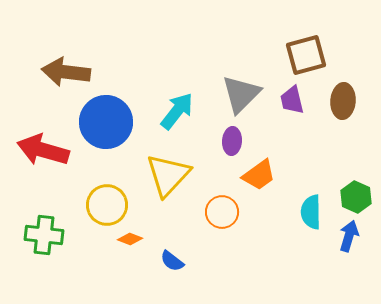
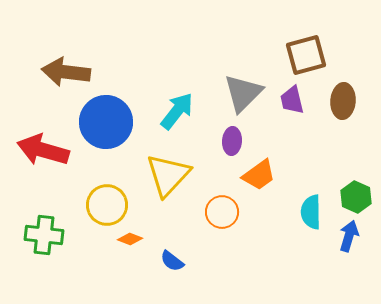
gray triangle: moved 2 px right, 1 px up
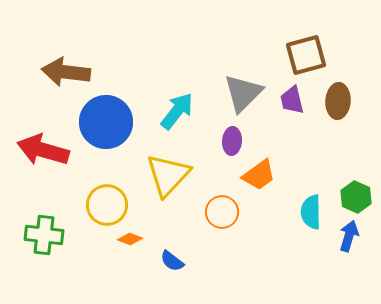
brown ellipse: moved 5 px left
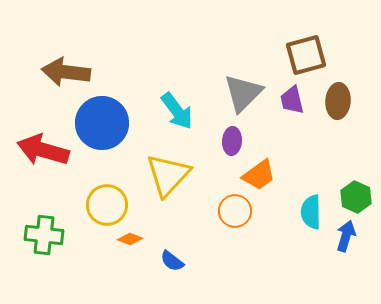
cyan arrow: rotated 105 degrees clockwise
blue circle: moved 4 px left, 1 px down
orange circle: moved 13 px right, 1 px up
blue arrow: moved 3 px left
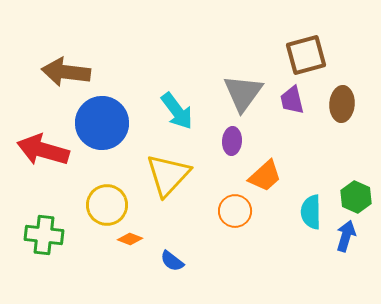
gray triangle: rotated 9 degrees counterclockwise
brown ellipse: moved 4 px right, 3 px down
orange trapezoid: moved 6 px right, 1 px down; rotated 6 degrees counterclockwise
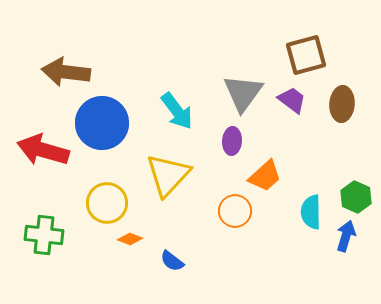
purple trapezoid: rotated 140 degrees clockwise
yellow circle: moved 2 px up
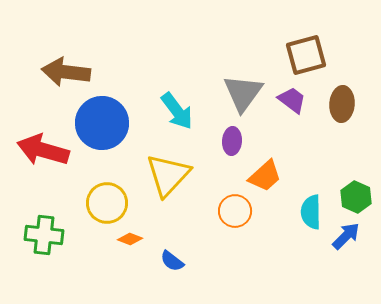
blue arrow: rotated 28 degrees clockwise
